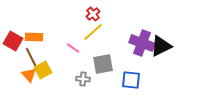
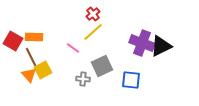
gray square: moved 1 px left, 2 px down; rotated 15 degrees counterclockwise
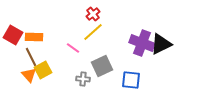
red square: moved 6 px up
black triangle: moved 2 px up
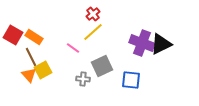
orange rectangle: rotated 30 degrees clockwise
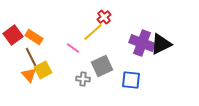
red cross: moved 11 px right, 3 px down
red square: rotated 24 degrees clockwise
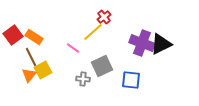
orange triangle: rotated 21 degrees clockwise
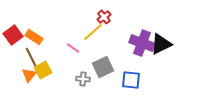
gray square: moved 1 px right, 1 px down
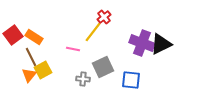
yellow line: rotated 10 degrees counterclockwise
pink line: moved 1 px down; rotated 24 degrees counterclockwise
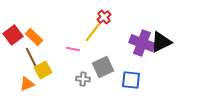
orange rectangle: rotated 12 degrees clockwise
black triangle: moved 2 px up
orange triangle: moved 2 px left, 9 px down; rotated 28 degrees clockwise
